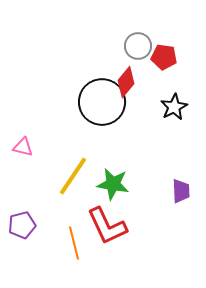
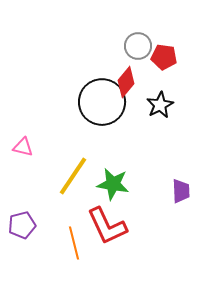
black star: moved 14 px left, 2 px up
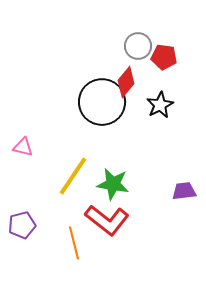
purple trapezoid: moved 3 px right; rotated 95 degrees counterclockwise
red L-shape: moved 6 px up; rotated 27 degrees counterclockwise
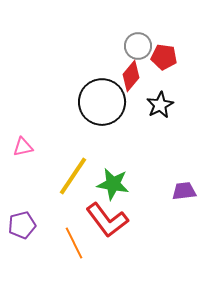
red diamond: moved 5 px right, 6 px up
pink triangle: rotated 25 degrees counterclockwise
red L-shape: rotated 15 degrees clockwise
orange line: rotated 12 degrees counterclockwise
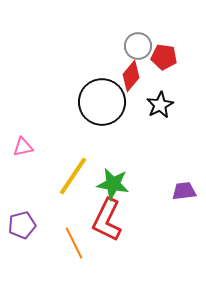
red L-shape: rotated 63 degrees clockwise
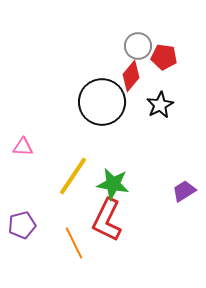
pink triangle: rotated 15 degrees clockwise
purple trapezoid: rotated 25 degrees counterclockwise
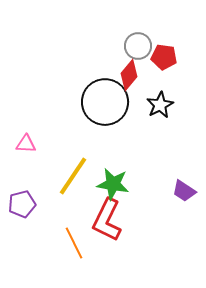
red diamond: moved 2 px left, 1 px up
black circle: moved 3 px right
pink triangle: moved 3 px right, 3 px up
purple trapezoid: rotated 115 degrees counterclockwise
purple pentagon: moved 21 px up
